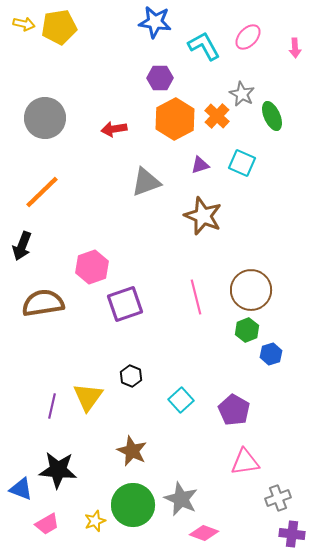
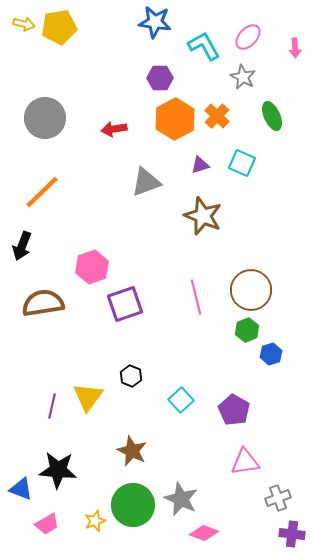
gray star at (242, 94): moved 1 px right, 17 px up
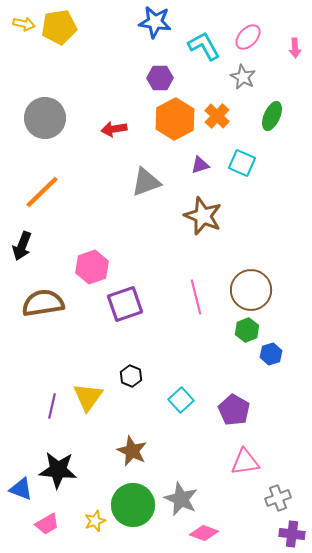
green ellipse at (272, 116): rotated 48 degrees clockwise
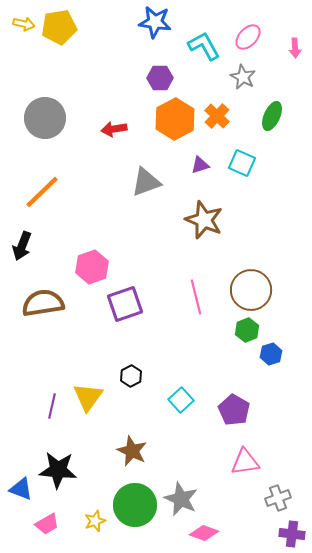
brown star at (203, 216): moved 1 px right, 4 px down
black hexagon at (131, 376): rotated 10 degrees clockwise
green circle at (133, 505): moved 2 px right
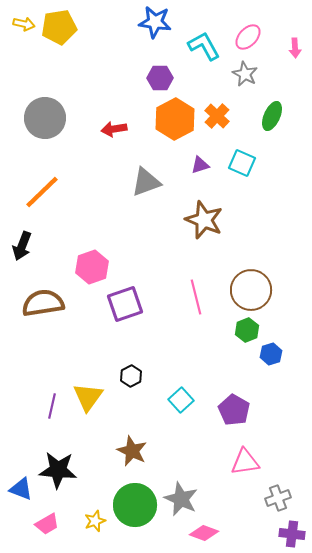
gray star at (243, 77): moved 2 px right, 3 px up
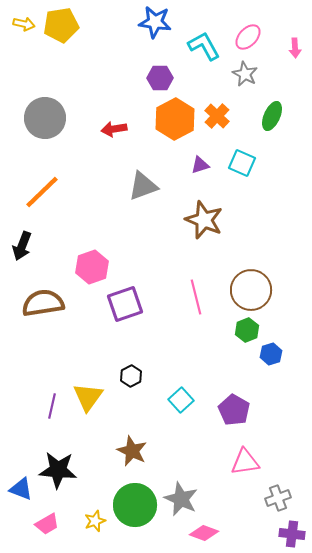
yellow pentagon at (59, 27): moved 2 px right, 2 px up
gray triangle at (146, 182): moved 3 px left, 4 px down
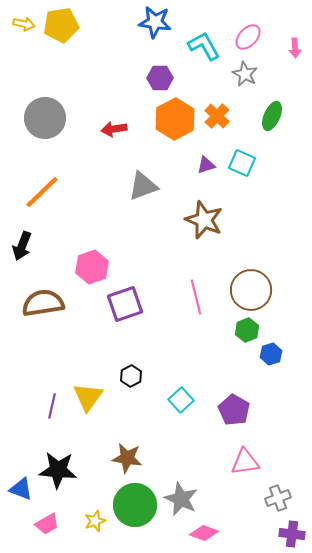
purple triangle at (200, 165): moved 6 px right
brown star at (132, 451): moved 5 px left, 7 px down; rotated 16 degrees counterclockwise
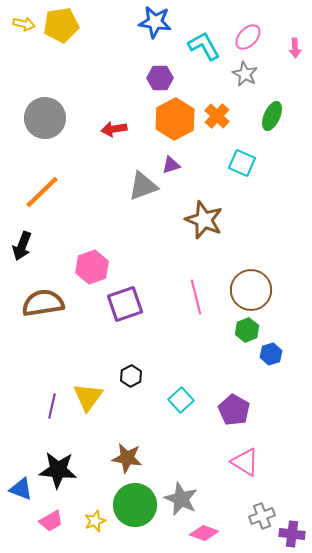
purple triangle at (206, 165): moved 35 px left
pink triangle at (245, 462): rotated 40 degrees clockwise
gray cross at (278, 498): moved 16 px left, 18 px down
pink trapezoid at (47, 524): moved 4 px right, 3 px up
